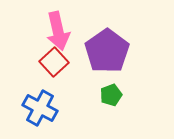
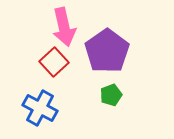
pink arrow: moved 6 px right, 4 px up
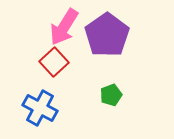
pink arrow: rotated 45 degrees clockwise
purple pentagon: moved 16 px up
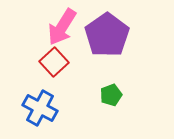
pink arrow: moved 2 px left
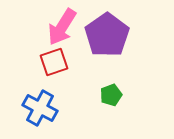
red square: rotated 24 degrees clockwise
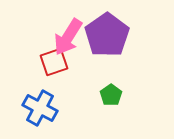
pink arrow: moved 6 px right, 10 px down
green pentagon: rotated 15 degrees counterclockwise
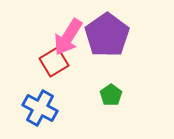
red square: rotated 12 degrees counterclockwise
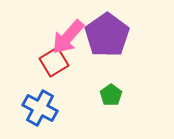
pink arrow: rotated 9 degrees clockwise
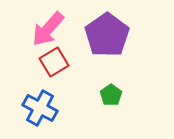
pink arrow: moved 20 px left, 8 px up
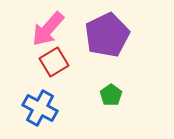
purple pentagon: rotated 9 degrees clockwise
